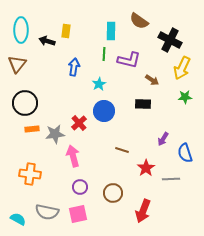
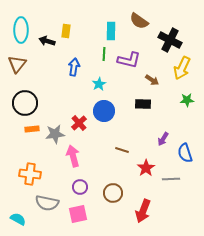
green star: moved 2 px right, 3 px down
gray semicircle: moved 9 px up
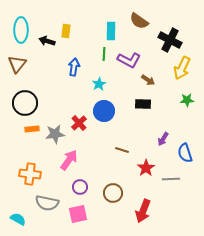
purple L-shape: rotated 15 degrees clockwise
brown arrow: moved 4 px left
pink arrow: moved 4 px left, 4 px down; rotated 50 degrees clockwise
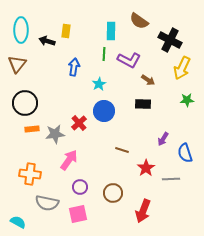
cyan semicircle: moved 3 px down
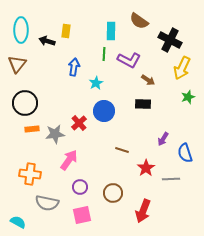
cyan star: moved 3 px left, 1 px up
green star: moved 1 px right, 3 px up; rotated 16 degrees counterclockwise
pink square: moved 4 px right, 1 px down
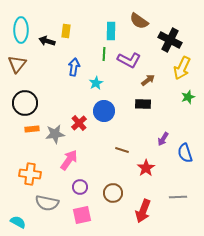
brown arrow: rotated 72 degrees counterclockwise
gray line: moved 7 px right, 18 px down
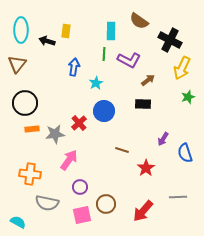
brown circle: moved 7 px left, 11 px down
red arrow: rotated 20 degrees clockwise
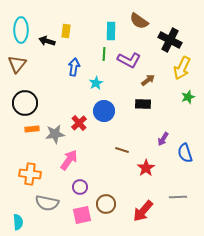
cyan semicircle: rotated 56 degrees clockwise
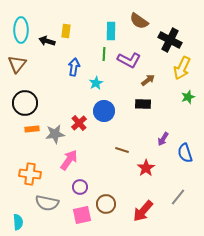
gray line: rotated 48 degrees counterclockwise
